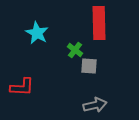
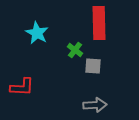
gray square: moved 4 px right
gray arrow: rotated 10 degrees clockwise
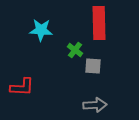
cyan star: moved 4 px right, 3 px up; rotated 25 degrees counterclockwise
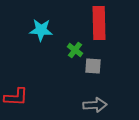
red L-shape: moved 6 px left, 10 px down
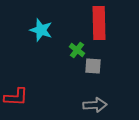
cyan star: rotated 15 degrees clockwise
green cross: moved 2 px right
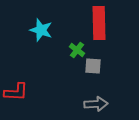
red L-shape: moved 5 px up
gray arrow: moved 1 px right, 1 px up
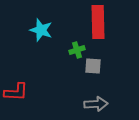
red rectangle: moved 1 px left, 1 px up
green cross: rotated 35 degrees clockwise
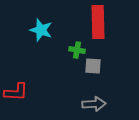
green cross: rotated 28 degrees clockwise
gray arrow: moved 2 px left
